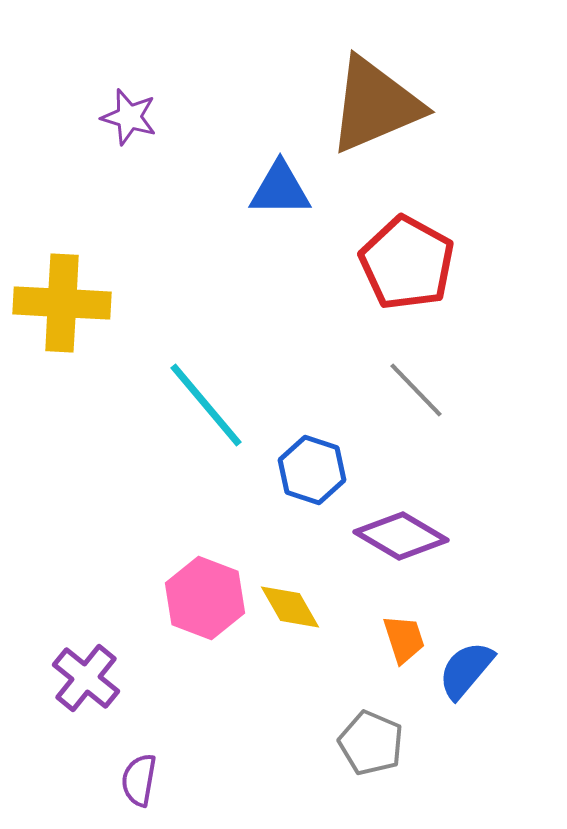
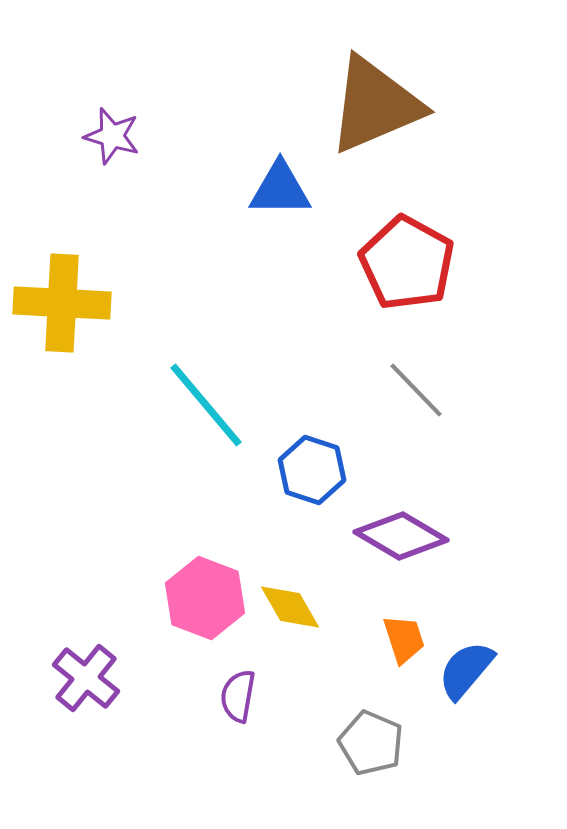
purple star: moved 17 px left, 19 px down
purple semicircle: moved 99 px right, 84 px up
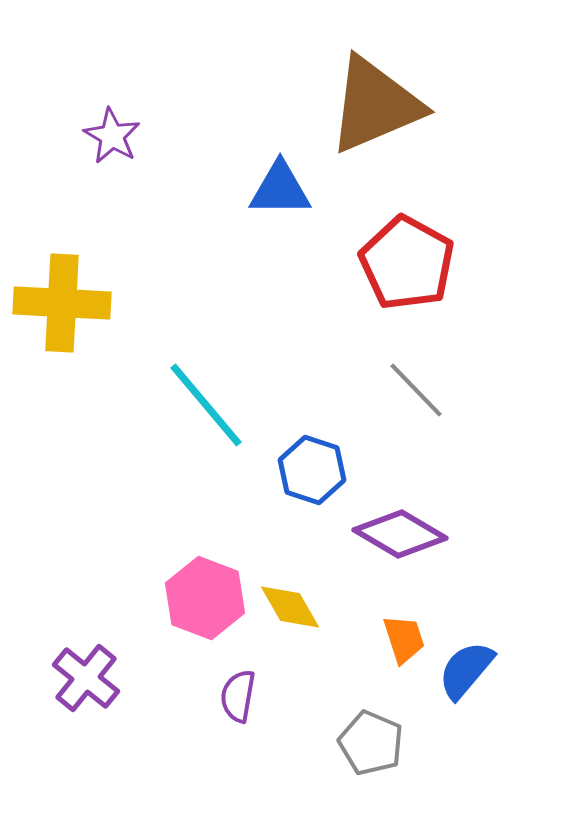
purple star: rotated 14 degrees clockwise
purple diamond: moved 1 px left, 2 px up
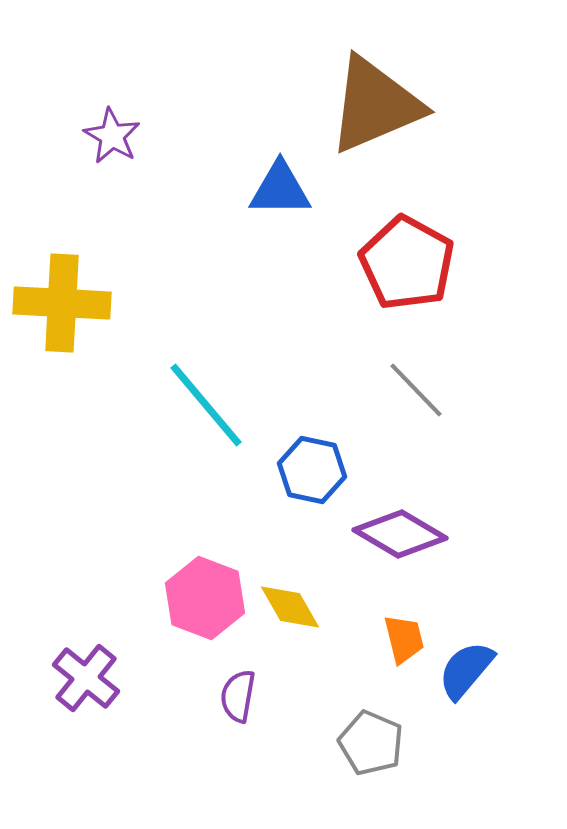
blue hexagon: rotated 6 degrees counterclockwise
orange trapezoid: rotated 4 degrees clockwise
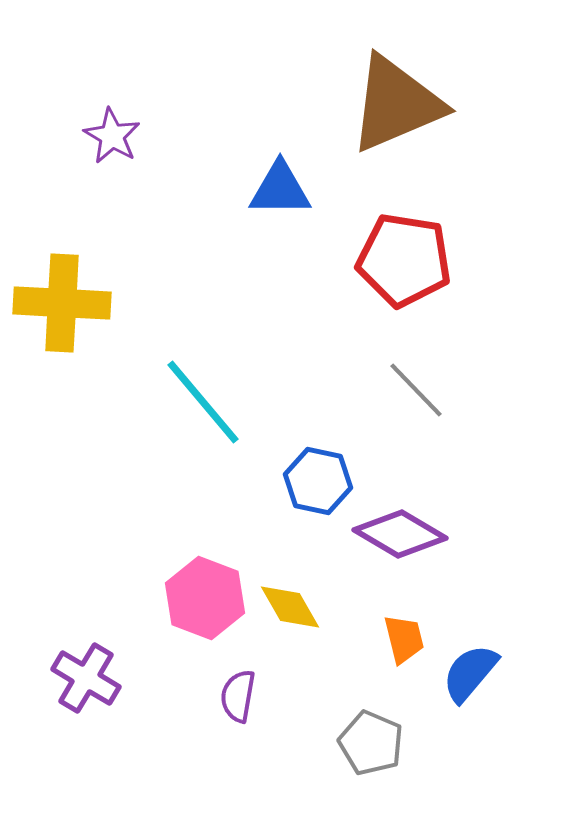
brown triangle: moved 21 px right, 1 px up
red pentagon: moved 3 px left, 3 px up; rotated 20 degrees counterclockwise
cyan line: moved 3 px left, 3 px up
blue hexagon: moved 6 px right, 11 px down
blue semicircle: moved 4 px right, 3 px down
purple cross: rotated 8 degrees counterclockwise
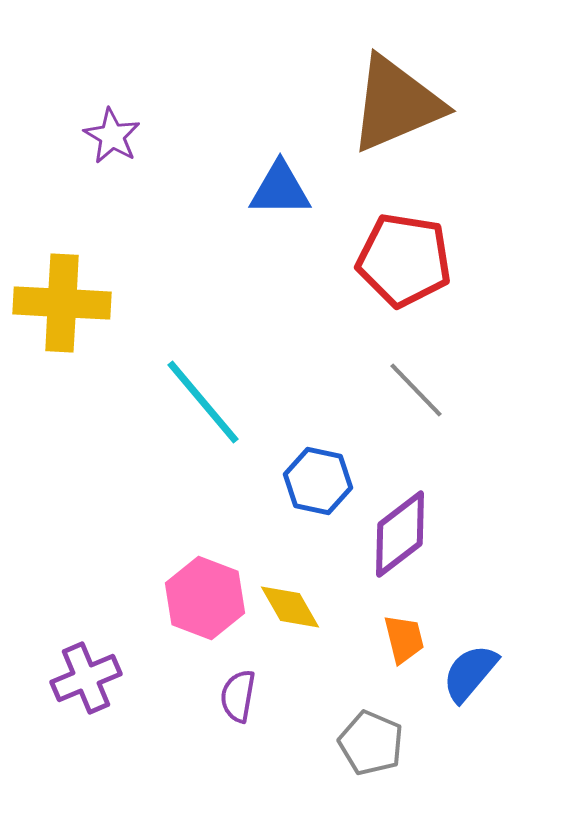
purple diamond: rotated 68 degrees counterclockwise
purple cross: rotated 36 degrees clockwise
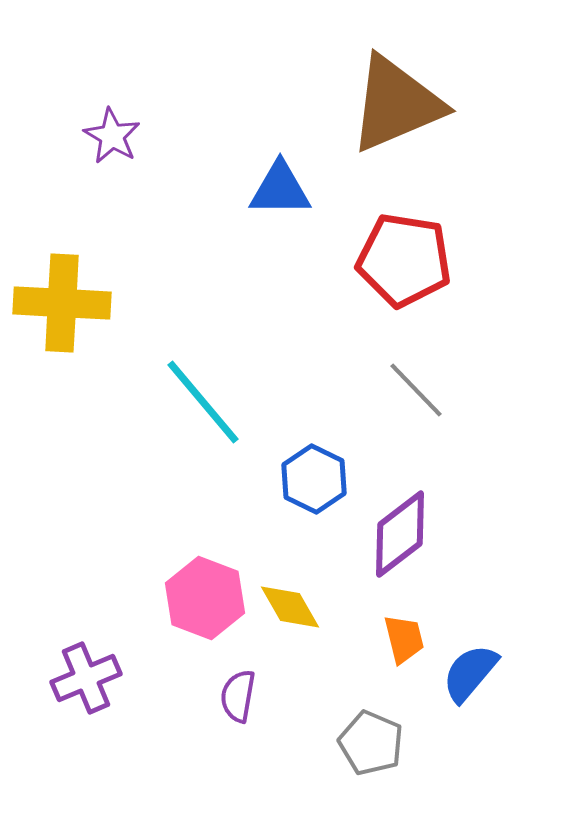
blue hexagon: moved 4 px left, 2 px up; rotated 14 degrees clockwise
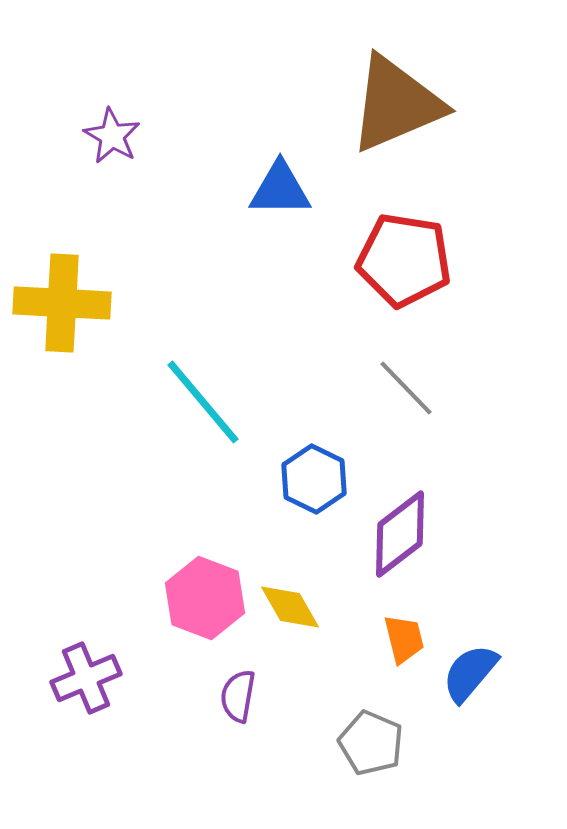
gray line: moved 10 px left, 2 px up
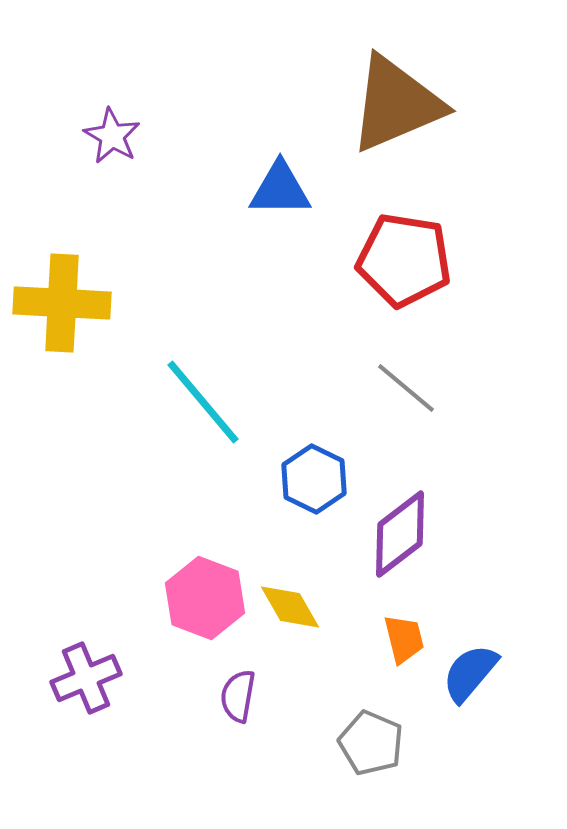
gray line: rotated 6 degrees counterclockwise
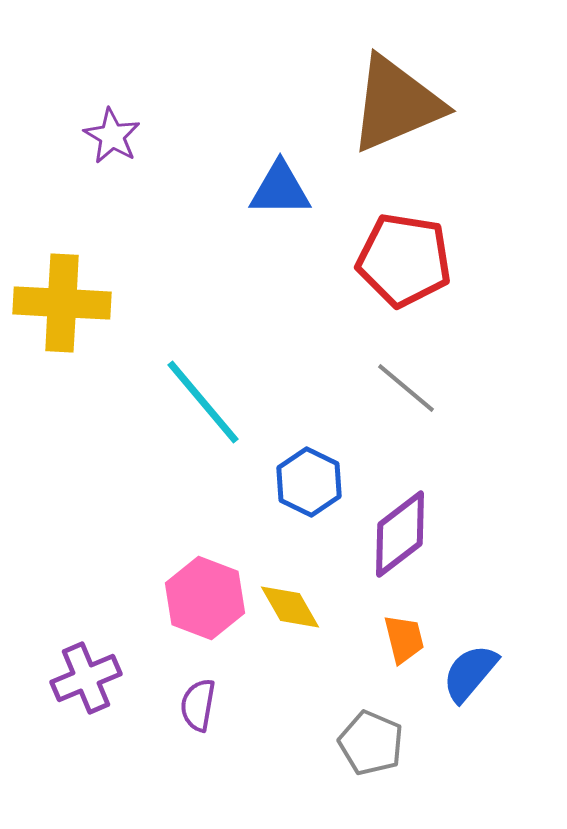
blue hexagon: moved 5 px left, 3 px down
purple semicircle: moved 40 px left, 9 px down
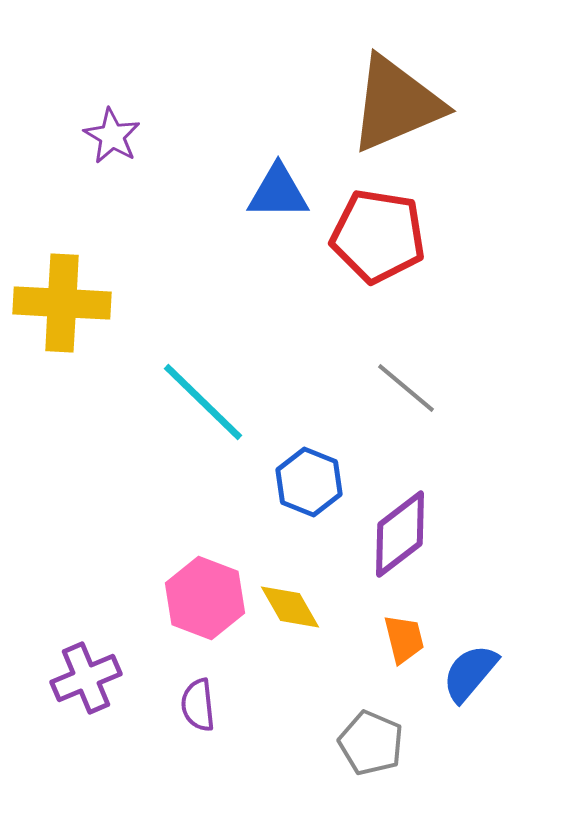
blue triangle: moved 2 px left, 3 px down
red pentagon: moved 26 px left, 24 px up
cyan line: rotated 6 degrees counterclockwise
blue hexagon: rotated 4 degrees counterclockwise
purple semicircle: rotated 16 degrees counterclockwise
